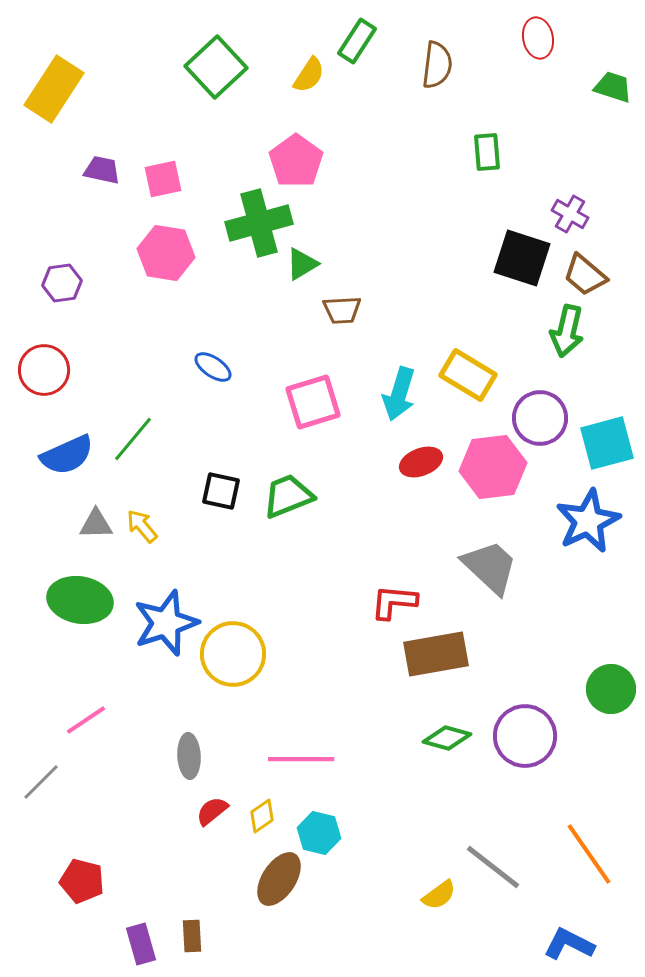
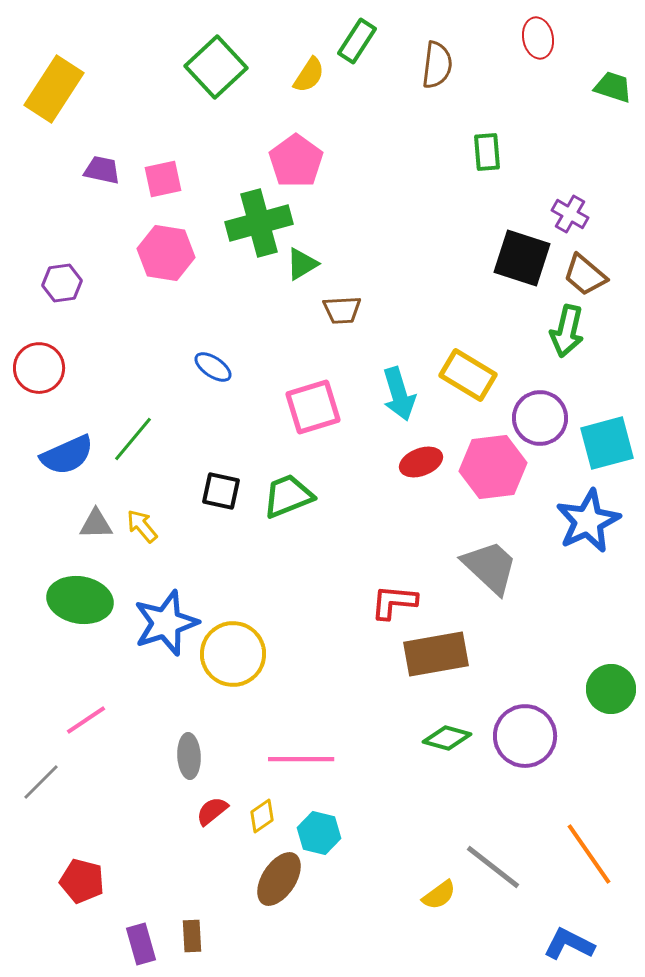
red circle at (44, 370): moved 5 px left, 2 px up
cyan arrow at (399, 394): rotated 34 degrees counterclockwise
pink square at (313, 402): moved 5 px down
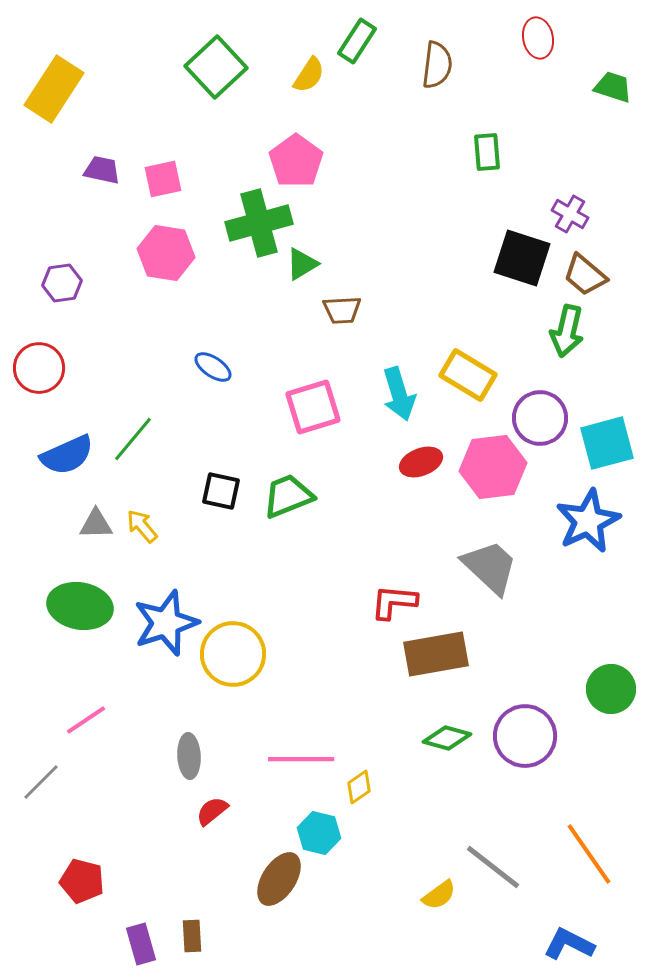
green ellipse at (80, 600): moved 6 px down
yellow diamond at (262, 816): moved 97 px right, 29 px up
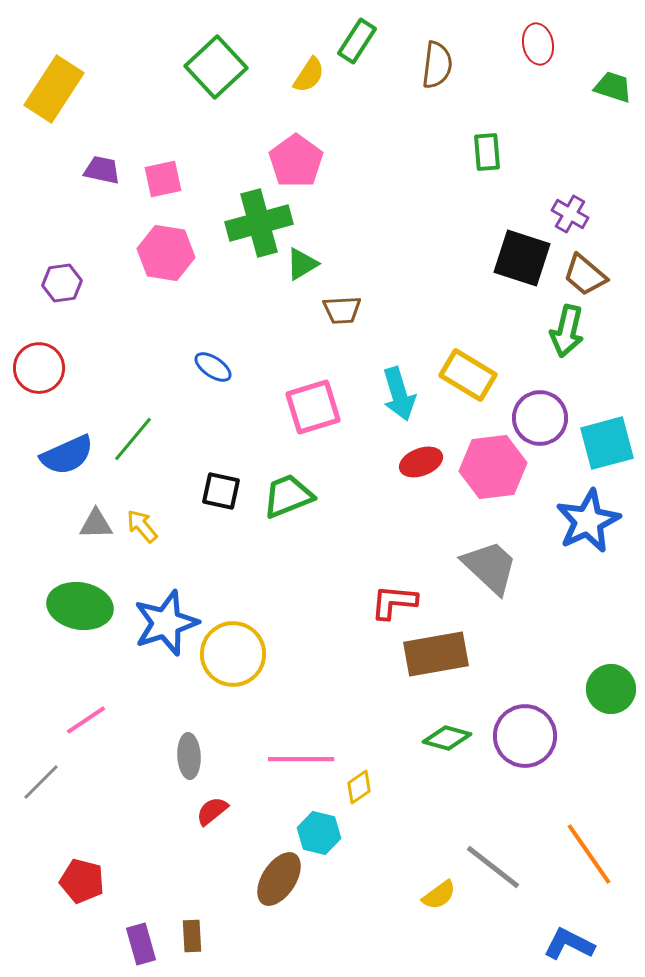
red ellipse at (538, 38): moved 6 px down
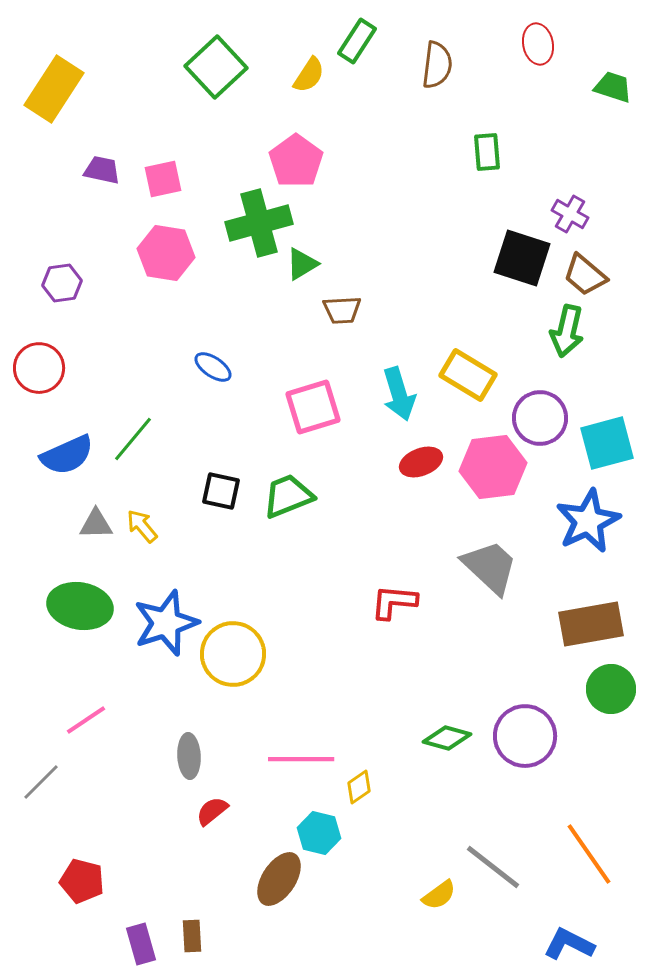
brown rectangle at (436, 654): moved 155 px right, 30 px up
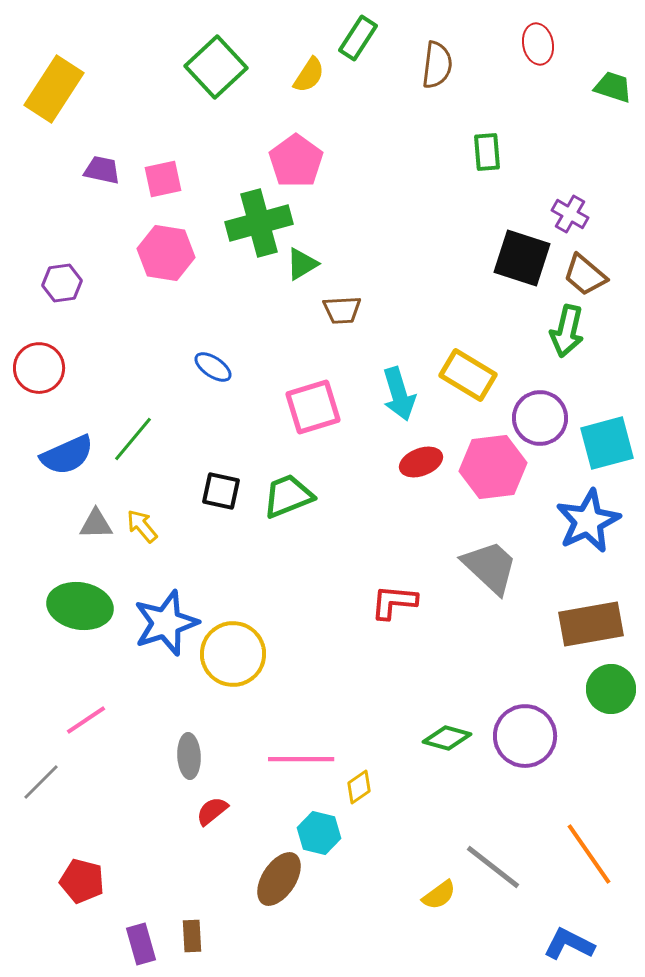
green rectangle at (357, 41): moved 1 px right, 3 px up
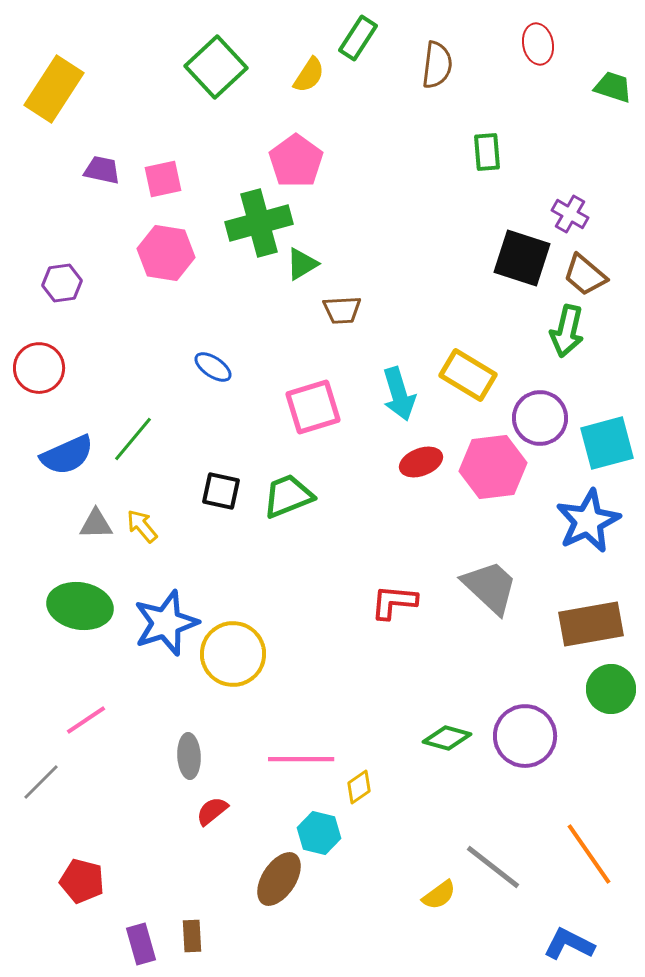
gray trapezoid at (490, 567): moved 20 px down
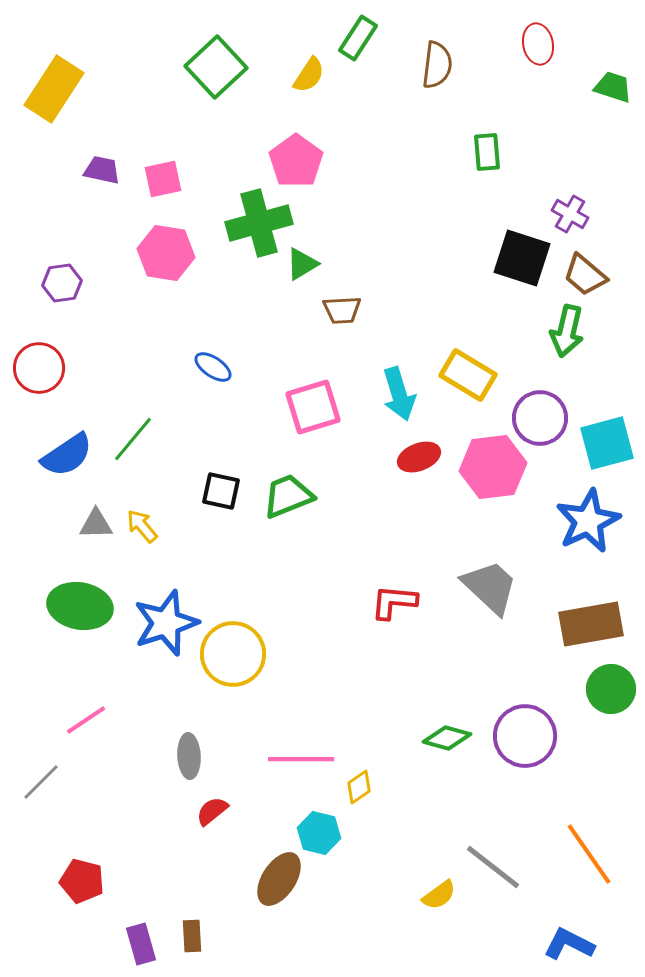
blue semicircle at (67, 455): rotated 10 degrees counterclockwise
red ellipse at (421, 462): moved 2 px left, 5 px up
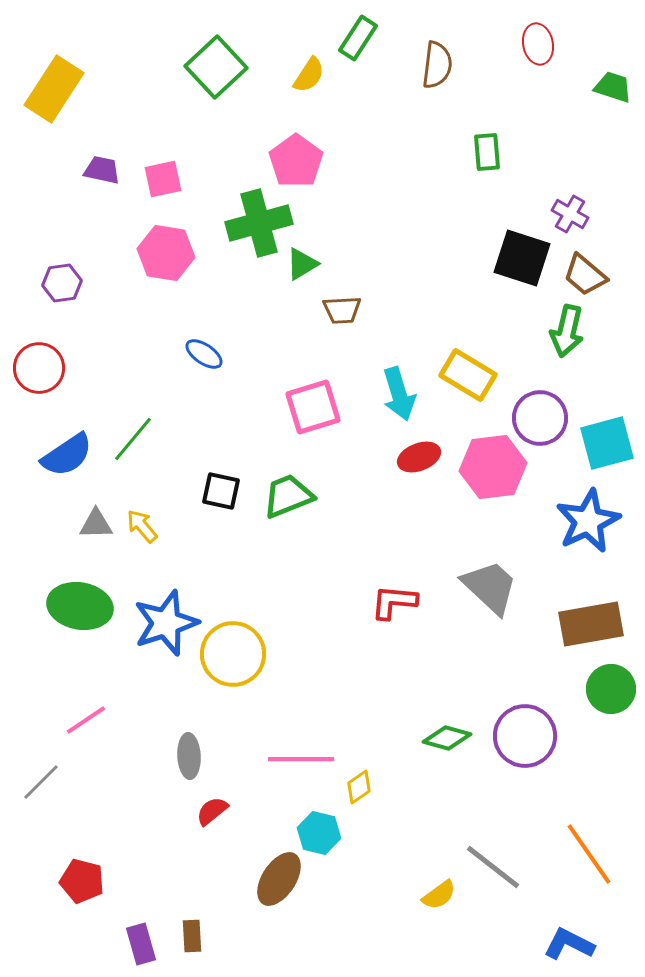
blue ellipse at (213, 367): moved 9 px left, 13 px up
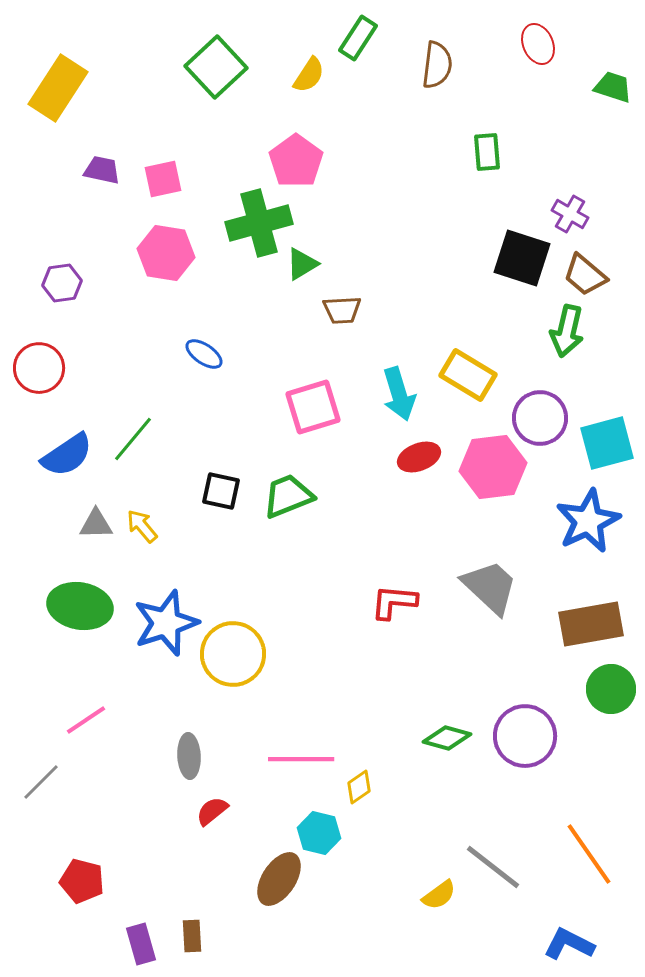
red ellipse at (538, 44): rotated 12 degrees counterclockwise
yellow rectangle at (54, 89): moved 4 px right, 1 px up
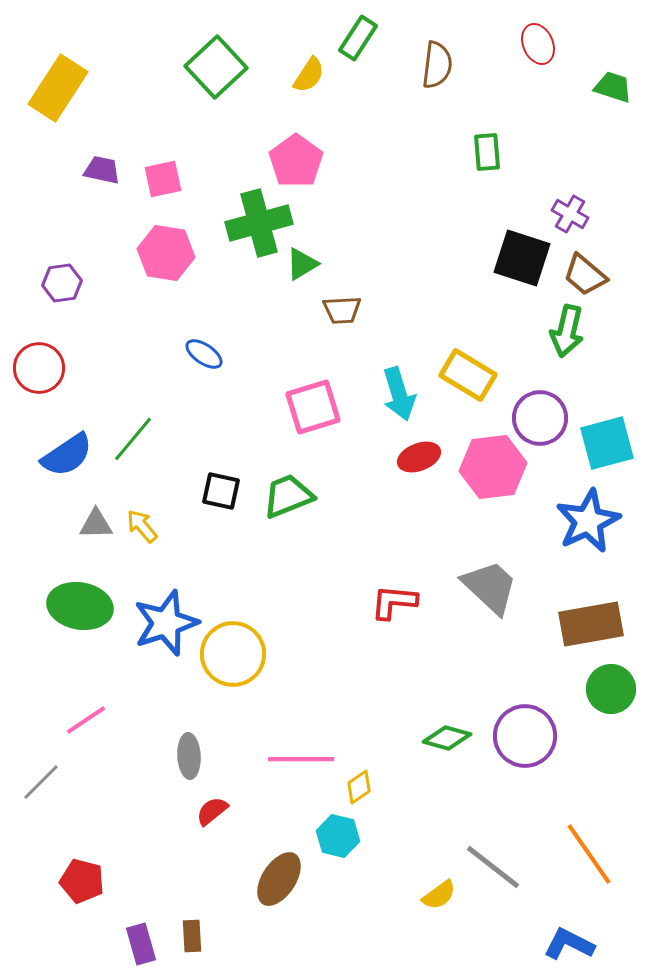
cyan hexagon at (319, 833): moved 19 px right, 3 px down
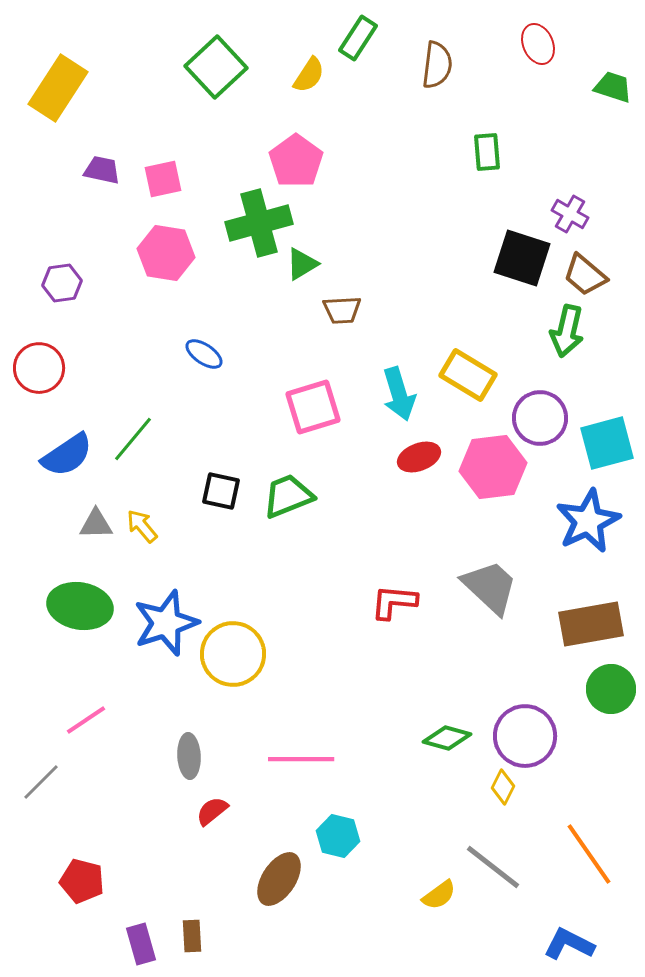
yellow diamond at (359, 787): moved 144 px right; rotated 28 degrees counterclockwise
